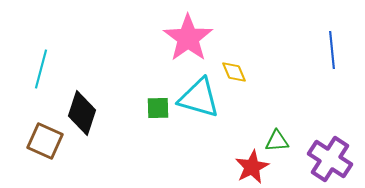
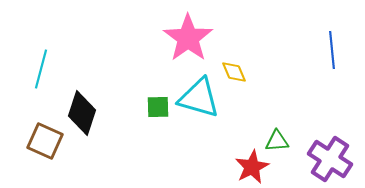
green square: moved 1 px up
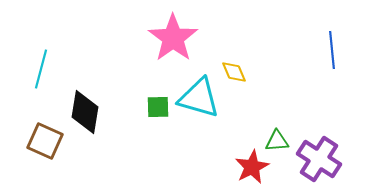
pink star: moved 15 px left
black diamond: moved 3 px right, 1 px up; rotated 9 degrees counterclockwise
purple cross: moved 11 px left
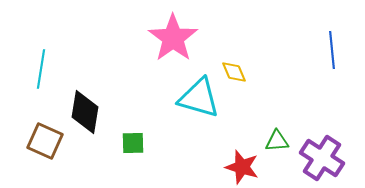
cyan line: rotated 6 degrees counterclockwise
green square: moved 25 px left, 36 px down
purple cross: moved 3 px right, 1 px up
red star: moved 10 px left; rotated 28 degrees counterclockwise
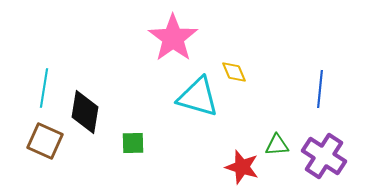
blue line: moved 12 px left, 39 px down; rotated 12 degrees clockwise
cyan line: moved 3 px right, 19 px down
cyan triangle: moved 1 px left, 1 px up
green triangle: moved 4 px down
purple cross: moved 2 px right, 2 px up
